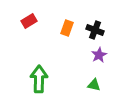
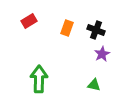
black cross: moved 1 px right
purple star: moved 3 px right, 1 px up
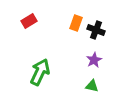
orange rectangle: moved 9 px right, 5 px up
purple star: moved 8 px left, 6 px down
green arrow: moved 1 px right, 7 px up; rotated 24 degrees clockwise
green triangle: moved 2 px left, 1 px down
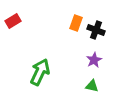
red rectangle: moved 16 px left
